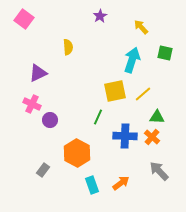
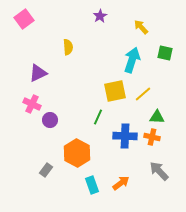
pink square: rotated 18 degrees clockwise
orange cross: rotated 28 degrees counterclockwise
gray rectangle: moved 3 px right
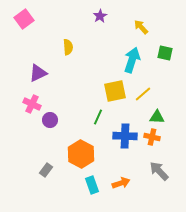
orange hexagon: moved 4 px right, 1 px down
orange arrow: rotated 18 degrees clockwise
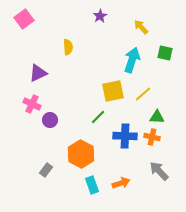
yellow square: moved 2 px left
green line: rotated 21 degrees clockwise
